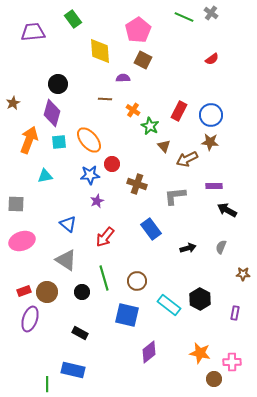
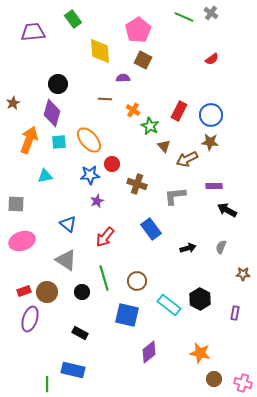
pink cross at (232, 362): moved 11 px right, 21 px down; rotated 18 degrees clockwise
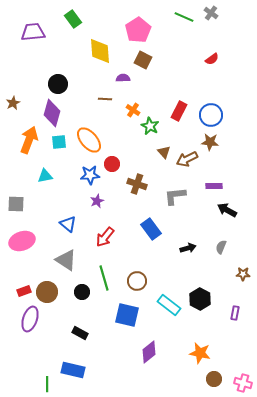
brown triangle at (164, 146): moved 6 px down
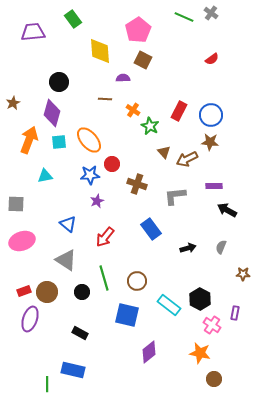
black circle at (58, 84): moved 1 px right, 2 px up
pink cross at (243, 383): moved 31 px left, 58 px up; rotated 18 degrees clockwise
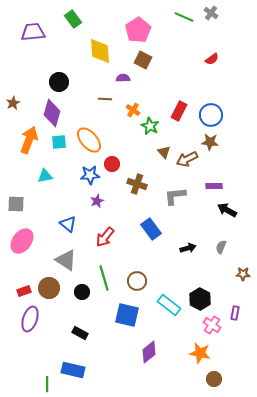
pink ellipse at (22, 241): rotated 35 degrees counterclockwise
brown circle at (47, 292): moved 2 px right, 4 px up
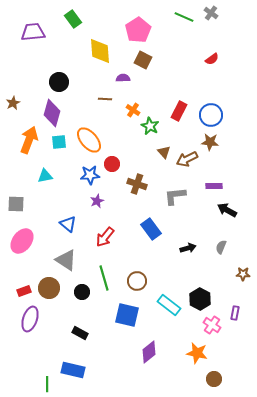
orange star at (200, 353): moved 3 px left
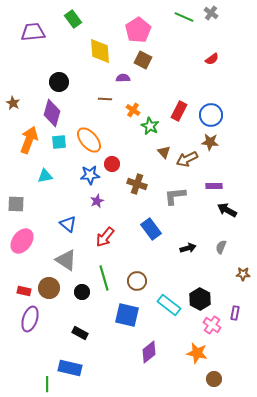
brown star at (13, 103): rotated 16 degrees counterclockwise
red rectangle at (24, 291): rotated 32 degrees clockwise
blue rectangle at (73, 370): moved 3 px left, 2 px up
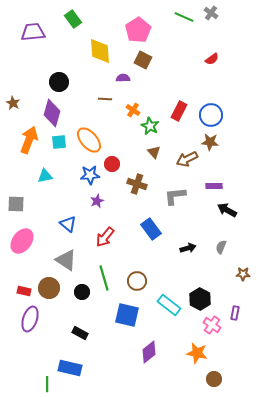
brown triangle at (164, 152): moved 10 px left
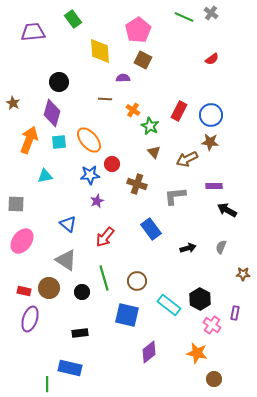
black rectangle at (80, 333): rotated 35 degrees counterclockwise
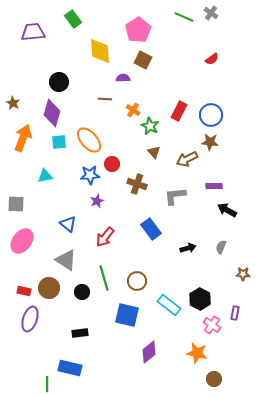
orange arrow at (29, 140): moved 6 px left, 2 px up
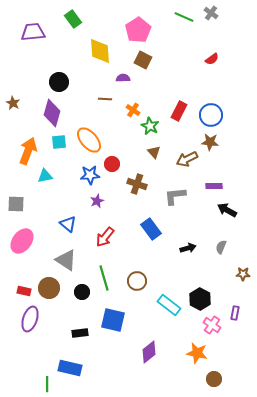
orange arrow at (23, 138): moved 5 px right, 13 px down
blue square at (127, 315): moved 14 px left, 5 px down
